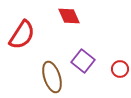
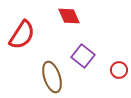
purple square: moved 5 px up
red circle: moved 1 px left, 1 px down
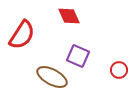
purple square: moved 5 px left; rotated 15 degrees counterclockwise
brown ellipse: rotated 44 degrees counterclockwise
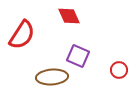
brown ellipse: rotated 32 degrees counterclockwise
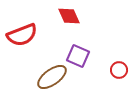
red semicircle: rotated 36 degrees clockwise
brown ellipse: rotated 32 degrees counterclockwise
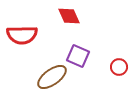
red semicircle: rotated 20 degrees clockwise
red circle: moved 3 px up
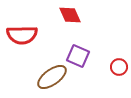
red diamond: moved 1 px right, 1 px up
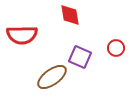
red diamond: rotated 15 degrees clockwise
purple square: moved 2 px right, 1 px down
red circle: moved 3 px left, 19 px up
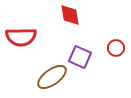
red semicircle: moved 1 px left, 2 px down
